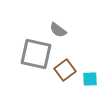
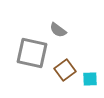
gray square: moved 4 px left, 1 px up
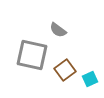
gray square: moved 2 px down
cyan square: rotated 21 degrees counterclockwise
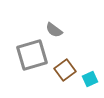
gray semicircle: moved 4 px left
gray square: rotated 28 degrees counterclockwise
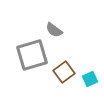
brown square: moved 1 px left, 2 px down
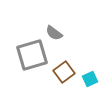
gray semicircle: moved 3 px down
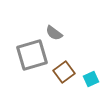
cyan square: moved 1 px right
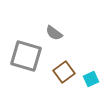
gray square: moved 6 px left, 1 px down; rotated 32 degrees clockwise
